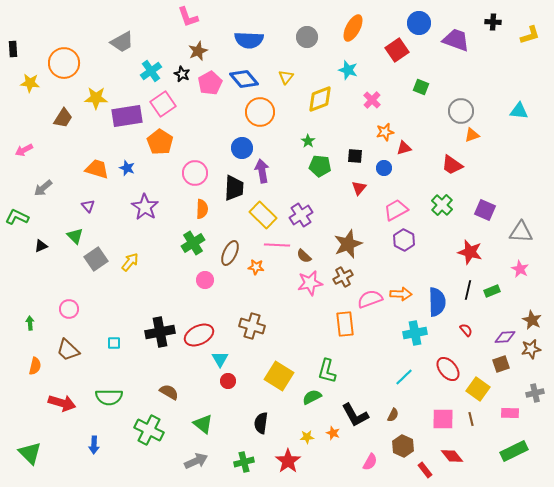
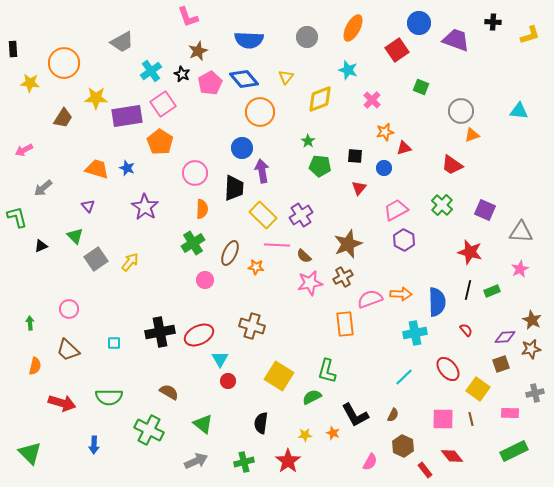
green L-shape at (17, 217): rotated 50 degrees clockwise
pink star at (520, 269): rotated 18 degrees clockwise
yellow star at (307, 437): moved 2 px left, 2 px up
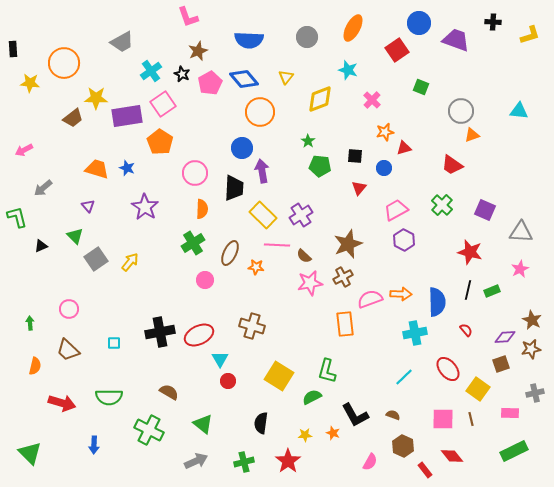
brown trapezoid at (63, 118): moved 10 px right; rotated 20 degrees clockwise
brown semicircle at (393, 415): rotated 96 degrees counterclockwise
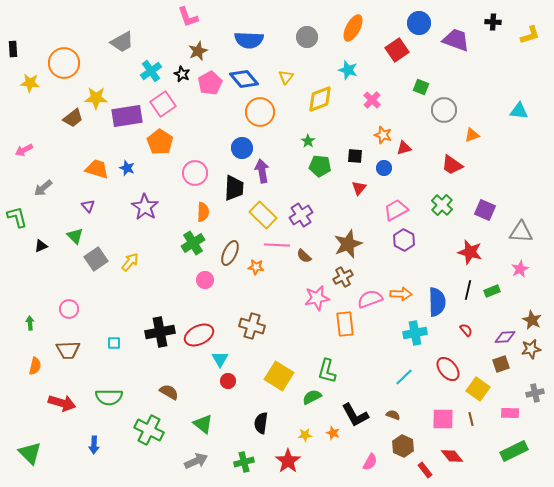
gray circle at (461, 111): moved 17 px left, 1 px up
orange star at (385, 132): moved 2 px left, 3 px down; rotated 30 degrees clockwise
orange semicircle at (202, 209): moved 1 px right, 3 px down
pink star at (310, 283): moved 7 px right, 15 px down
brown trapezoid at (68, 350): rotated 45 degrees counterclockwise
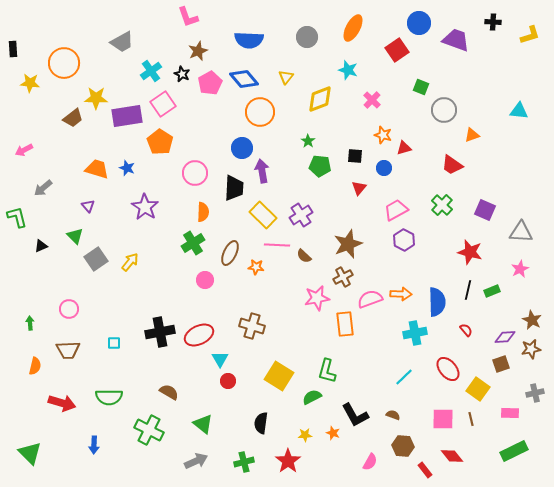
brown hexagon at (403, 446): rotated 20 degrees counterclockwise
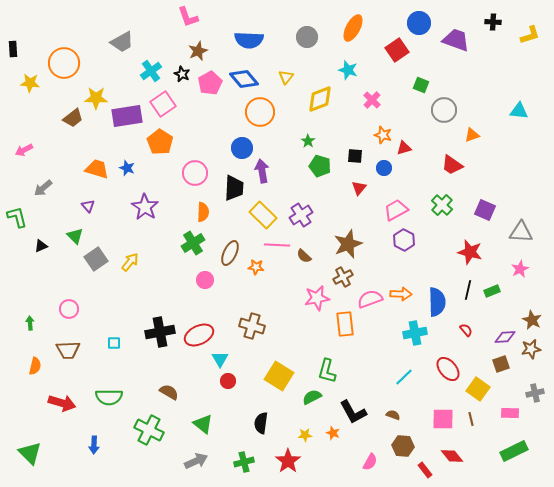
green square at (421, 87): moved 2 px up
green pentagon at (320, 166): rotated 10 degrees clockwise
black L-shape at (355, 415): moved 2 px left, 3 px up
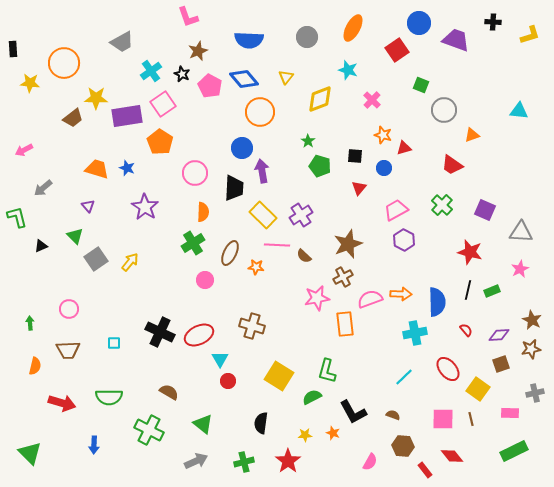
pink pentagon at (210, 83): moved 3 px down; rotated 15 degrees counterclockwise
black cross at (160, 332): rotated 36 degrees clockwise
purple diamond at (505, 337): moved 6 px left, 2 px up
